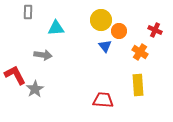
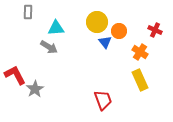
yellow circle: moved 4 px left, 2 px down
blue triangle: moved 4 px up
gray arrow: moved 6 px right, 8 px up; rotated 24 degrees clockwise
yellow rectangle: moved 2 px right, 5 px up; rotated 20 degrees counterclockwise
red trapezoid: rotated 65 degrees clockwise
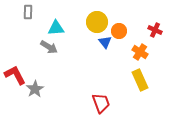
red trapezoid: moved 2 px left, 3 px down
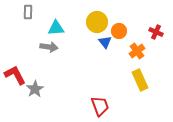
red cross: moved 1 px right, 2 px down
gray arrow: rotated 24 degrees counterclockwise
orange cross: moved 3 px left, 1 px up; rotated 21 degrees clockwise
red trapezoid: moved 1 px left, 3 px down
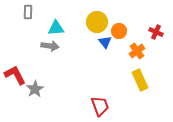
gray arrow: moved 1 px right, 1 px up
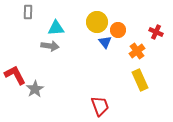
orange circle: moved 1 px left, 1 px up
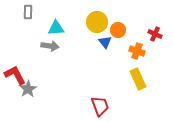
red cross: moved 1 px left, 2 px down
orange cross: rotated 35 degrees counterclockwise
yellow rectangle: moved 2 px left, 1 px up
gray star: moved 7 px left
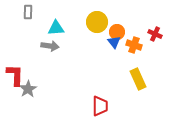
orange circle: moved 1 px left, 2 px down
blue triangle: moved 9 px right
orange cross: moved 3 px left, 6 px up
red L-shape: rotated 30 degrees clockwise
red trapezoid: rotated 20 degrees clockwise
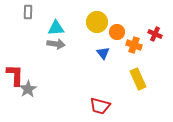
blue triangle: moved 11 px left, 11 px down
gray arrow: moved 6 px right, 2 px up
red trapezoid: rotated 105 degrees clockwise
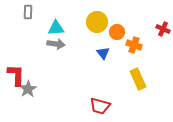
red cross: moved 8 px right, 5 px up
red L-shape: moved 1 px right
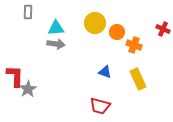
yellow circle: moved 2 px left, 1 px down
blue triangle: moved 2 px right, 19 px down; rotated 32 degrees counterclockwise
red L-shape: moved 1 px left, 1 px down
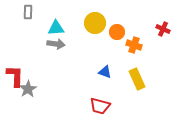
yellow rectangle: moved 1 px left
